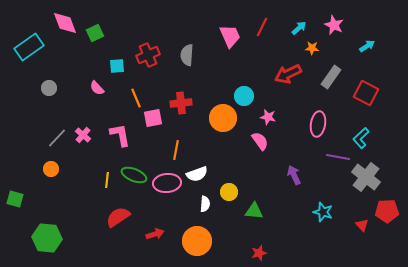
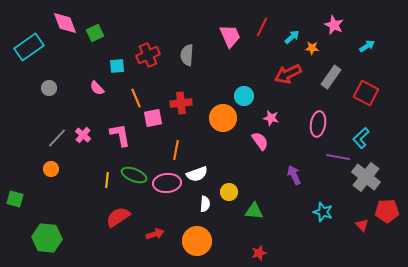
cyan arrow at (299, 28): moved 7 px left, 9 px down
pink star at (268, 117): moved 3 px right, 1 px down
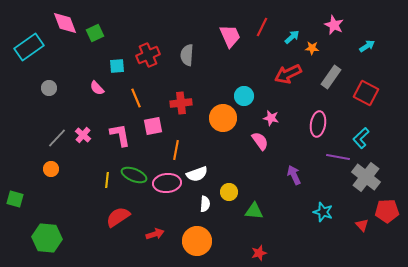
pink square at (153, 118): moved 8 px down
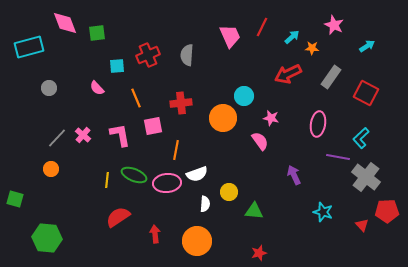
green square at (95, 33): moved 2 px right; rotated 18 degrees clockwise
cyan rectangle at (29, 47): rotated 20 degrees clockwise
red arrow at (155, 234): rotated 78 degrees counterclockwise
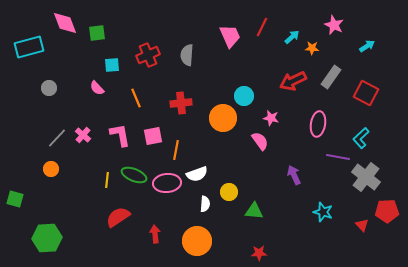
cyan square at (117, 66): moved 5 px left, 1 px up
red arrow at (288, 74): moved 5 px right, 7 px down
pink square at (153, 126): moved 10 px down
green hexagon at (47, 238): rotated 8 degrees counterclockwise
red star at (259, 253): rotated 14 degrees clockwise
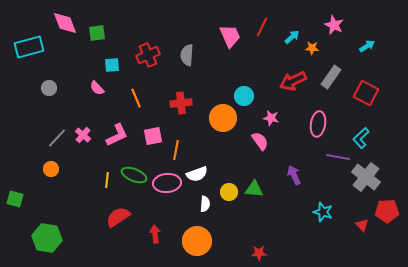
pink L-shape at (120, 135): moved 3 px left; rotated 75 degrees clockwise
green triangle at (254, 211): moved 22 px up
green hexagon at (47, 238): rotated 12 degrees clockwise
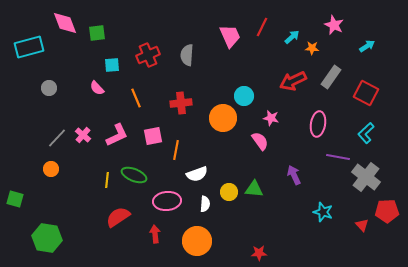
cyan L-shape at (361, 138): moved 5 px right, 5 px up
pink ellipse at (167, 183): moved 18 px down
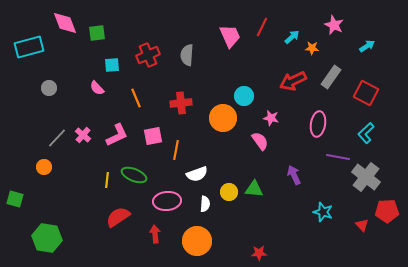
orange circle at (51, 169): moved 7 px left, 2 px up
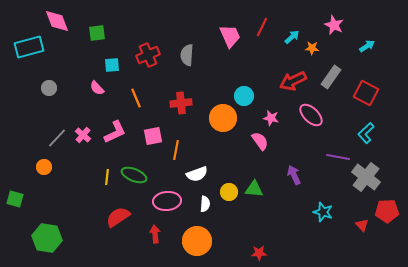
pink diamond at (65, 23): moved 8 px left, 2 px up
pink ellipse at (318, 124): moved 7 px left, 9 px up; rotated 55 degrees counterclockwise
pink L-shape at (117, 135): moved 2 px left, 3 px up
yellow line at (107, 180): moved 3 px up
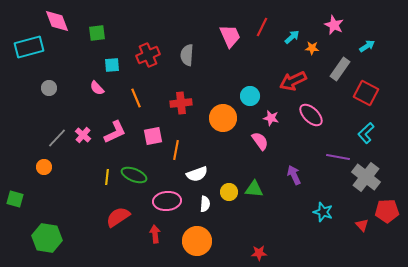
gray rectangle at (331, 77): moved 9 px right, 8 px up
cyan circle at (244, 96): moved 6 px right
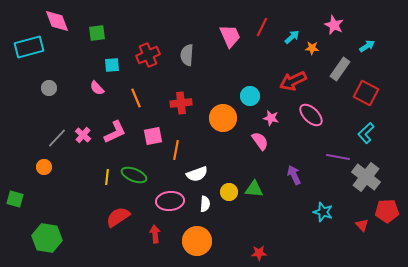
pink ellipse at (167, 201): moved 3 px right
